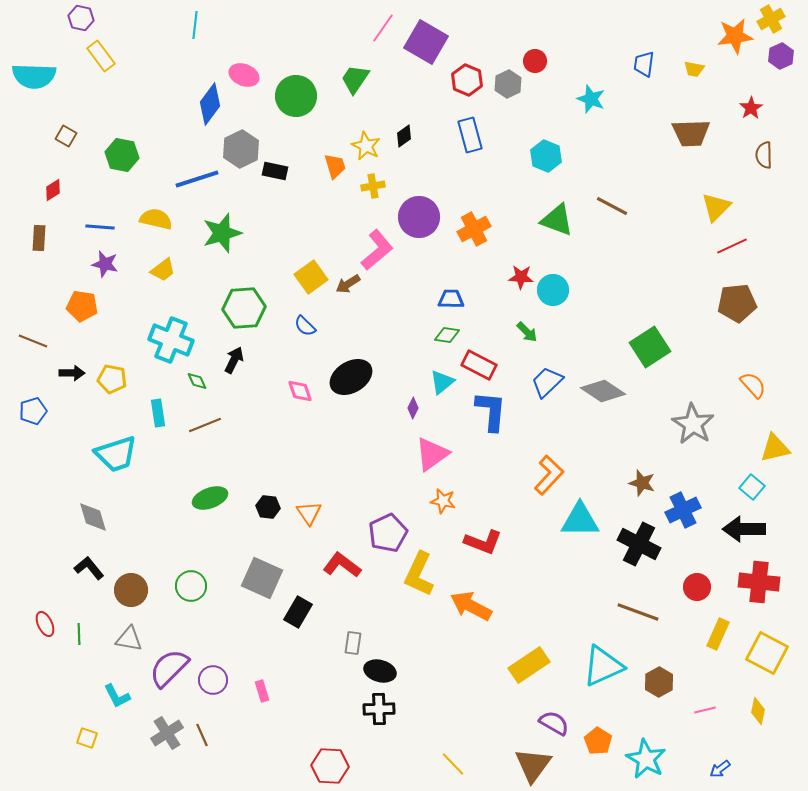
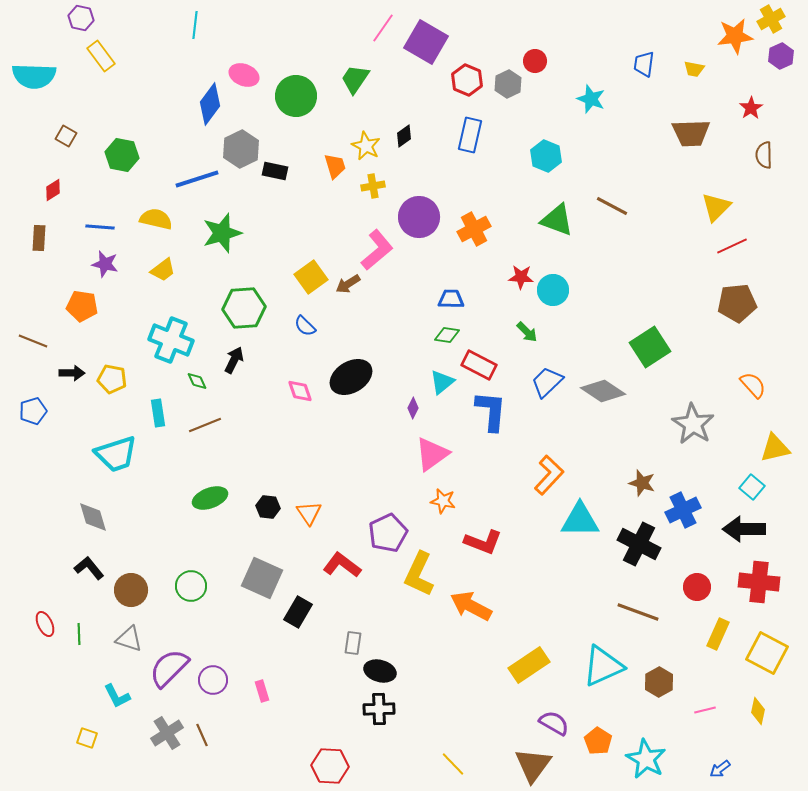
blue rectangle at (470, 135): rotated 28 degrees clockwise
gray triangle at (129, 639): rotated 8 degrees clockwise
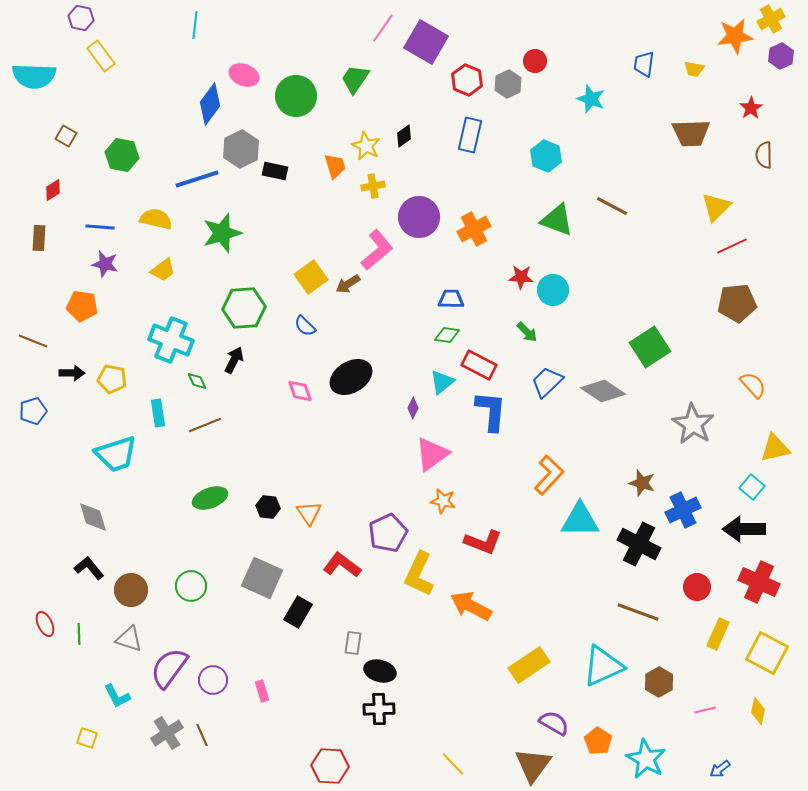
red cross at (759, 582): rotated 18 degrees clockwise
purple semicircle at (169, 668): rotated 9 degrees counterclockwise
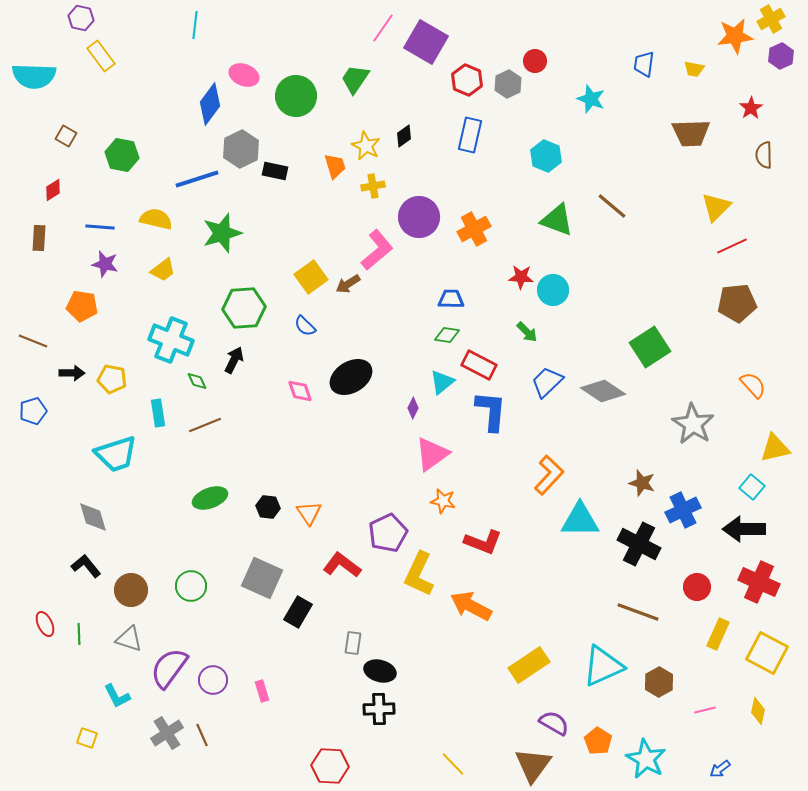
brown line at (612, 206): rotated 12 degrees clockwise
black L-shape at (89, 568): moved 3 px left, 2 px up
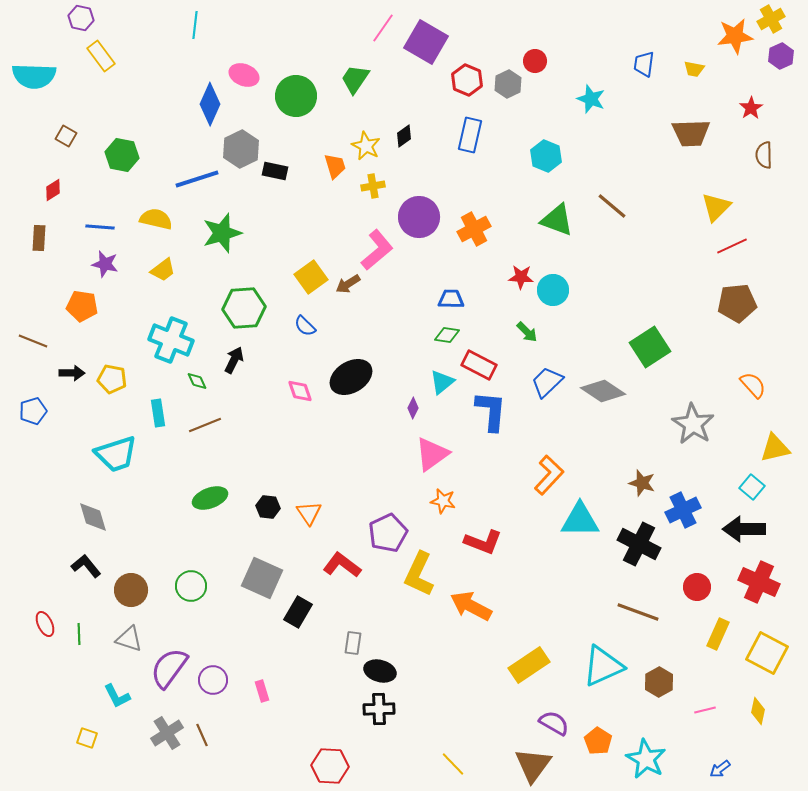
blue diamond at (210, 104): rotated 12 degrees counterclockwise
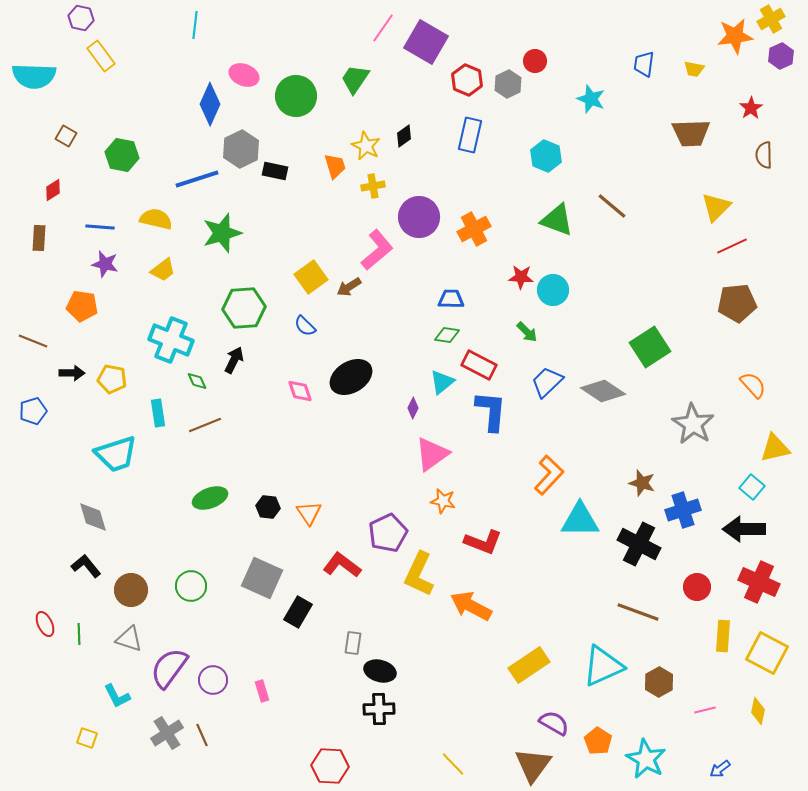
brown arrow at (348, 284): moved 1 px right, 3 px down
blue cross at (683, 510): rotated 8 degrees clockwise
yellow rectangle at (718, 634): moved 5 px right, 2 px down; rotated 20 degrees counterclockwise
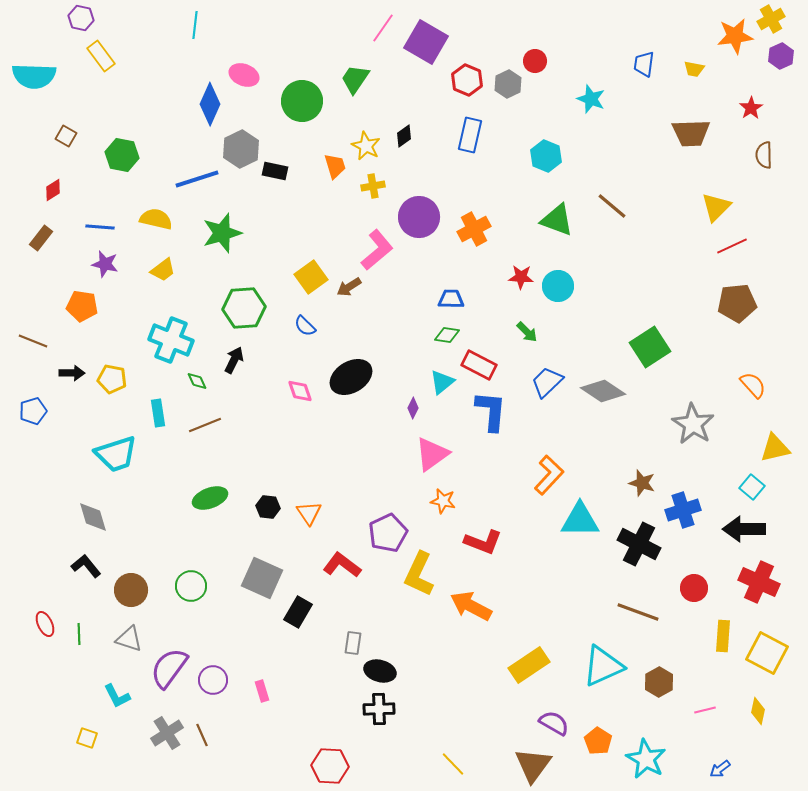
green circle at (296, 96): moved 6 px right, 5 px down
brown rectangle at (39, 238): moved 2 px right; rotated 35 degrees clockwise
cyan circle at (553, 290): moved 5 px right, 4 px up
red circle at (697, 587): moved 3 px left, 1 px down
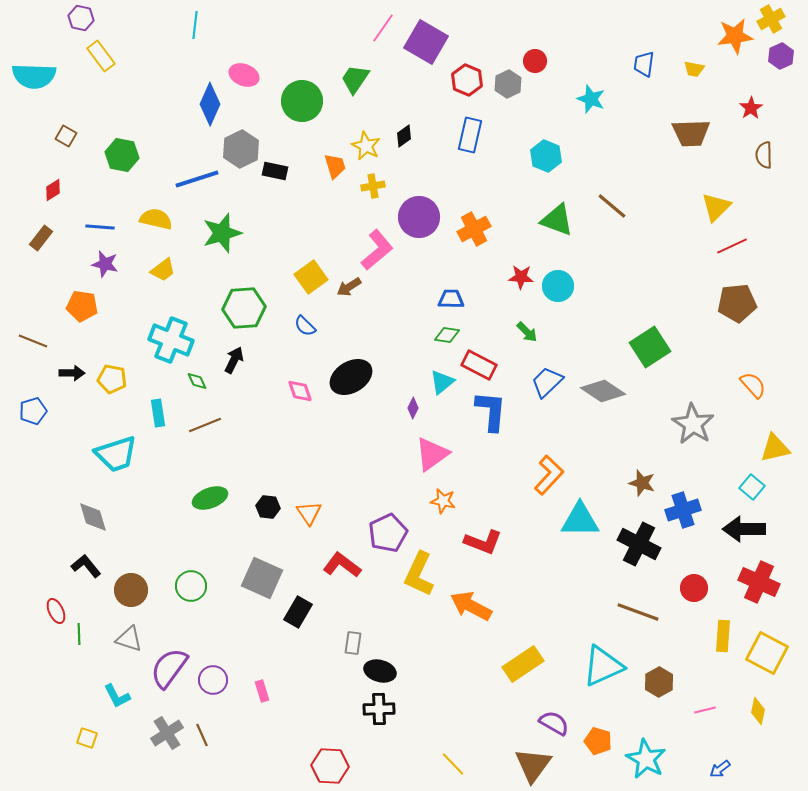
red ellipse at (45, 624): moved 11 px right, 13 px up
yellow rectangle at (529, 665): moved 6 px left, 1 px up
orange pentagon at (598, 741): rotated 16 degrees counterclockwise
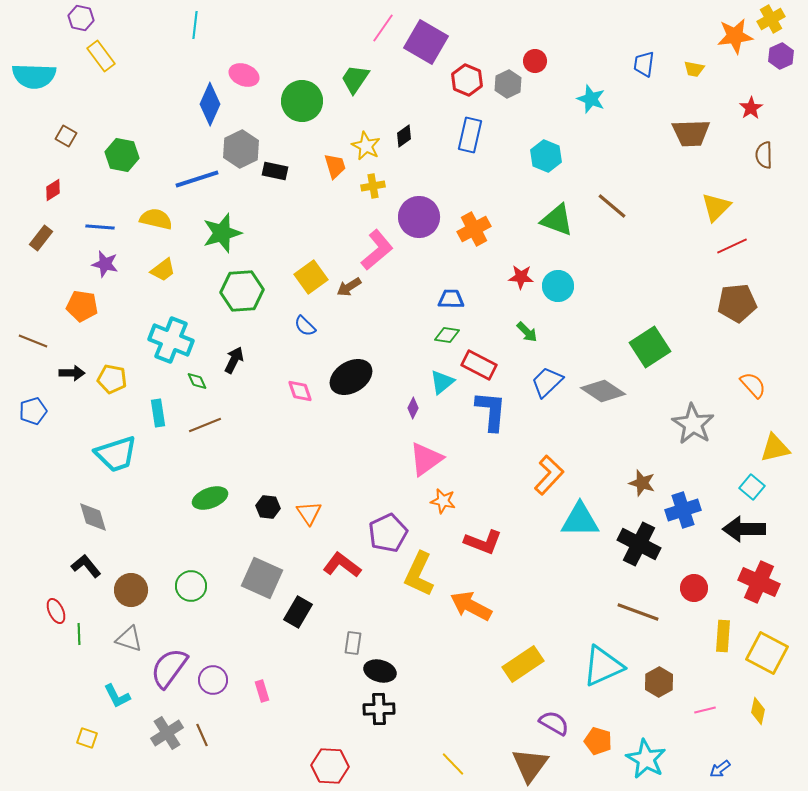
green hexagon at (244, 308): moved 2 px left, 17 px up
pink triangle at (432, 454): moved 6 px left, 5 px down
brown triangle at (533, 765): moved 3 px left
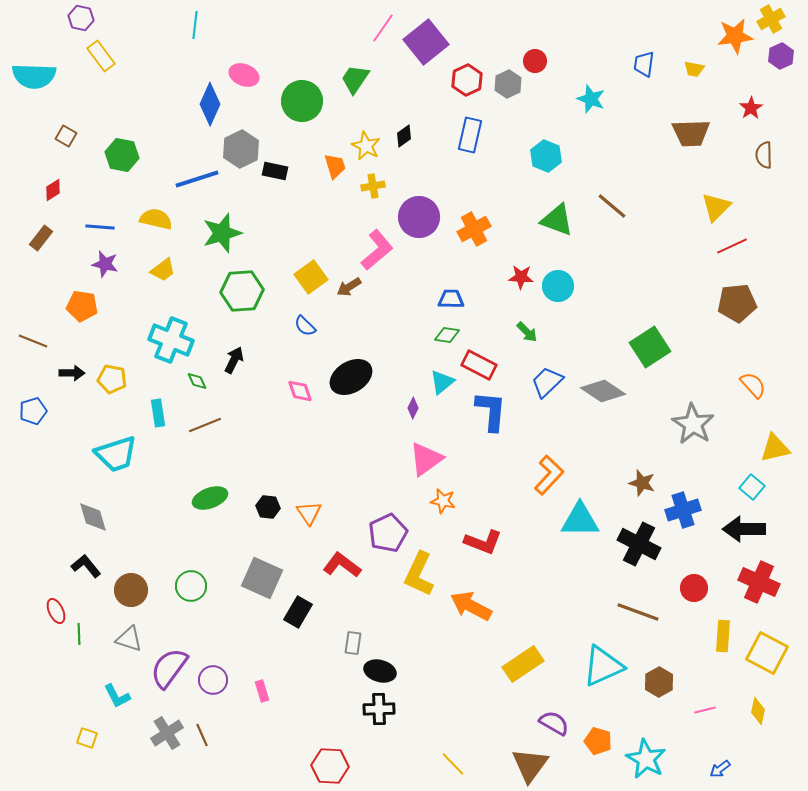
purple square at (426, 42): rotated 21 degrees clockwise
red hexagon at (467, 80): rotated 12 degrees clockwise
